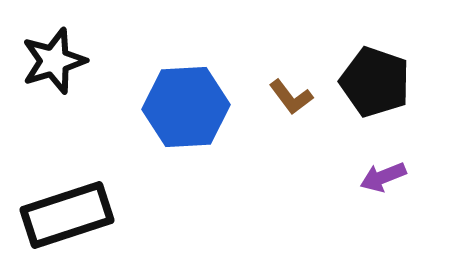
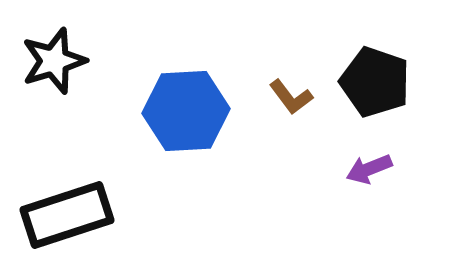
blue hexagon: moved 4 px down
purple arrow: moved 14 px left, 8 px up
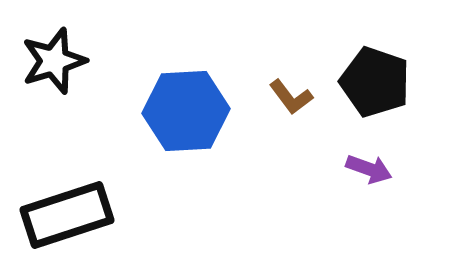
purple arrow: rotated 138 degrees counterclockwise
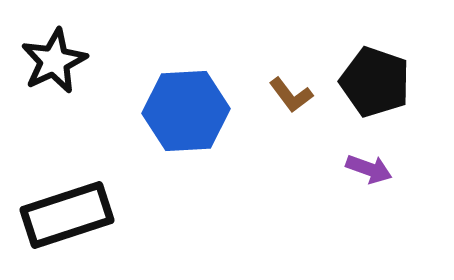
black star: rotated 8 degrees counterclockwise
brown L-shape: moved 2 px up
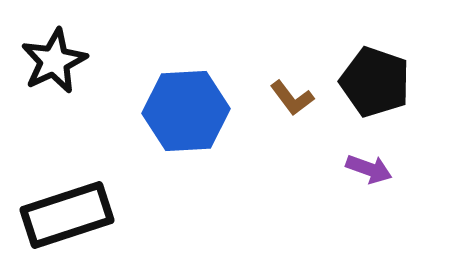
brown L-shape: moved 1 px right, 3 px down
